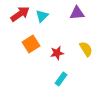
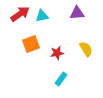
cyan triangle: rotated 32 degrees clockwise
orange square: rotated 12 degrees clockwise
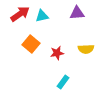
orange square: rotated 30 degrees counterclockwise
yellow semicircle: rotated 119 degrees clockwise
cyan rectangle: moved 2 px right, 3 px down
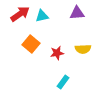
yellow semicircle: moved 3 px left
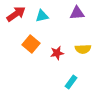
red arrow: moved 4 px left
cyan rectangle: moved 8 px right
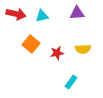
red arrow: rotated 48 degrees clockwise
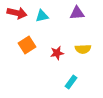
red arrow: moved 1 px right, 1 px up
orange square: moved 4 px left, 1 px down; rotated 18 degrees clockwise
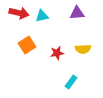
red arrow: moved 2 px right
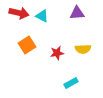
cyan triangle: rotated 40 degrees clockwise
cyan rectangle: moved 1 px down; rotated 24 degrees clockwise
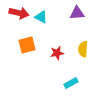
cyan triangle: moved 1 px left, 1 px down
orange square: rotated 18 degrees clockwise
yellow semicircle: rotated 98 degrees clockwise
